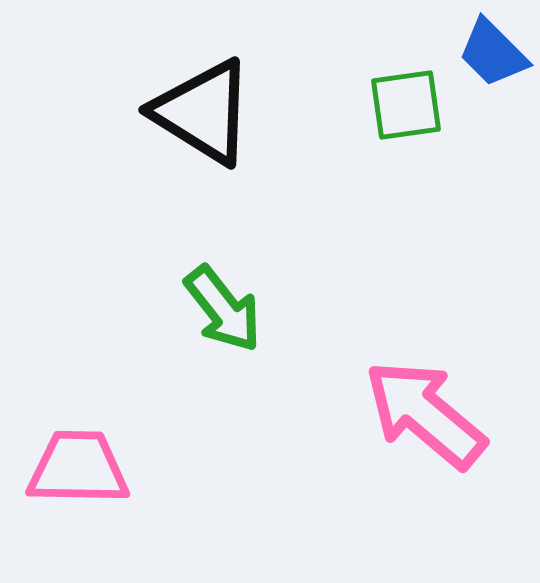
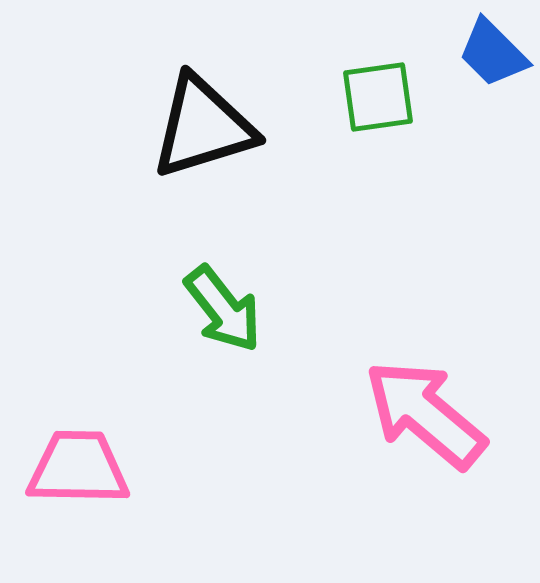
green square: moved 28 px left, 8 px up
black triangle: moved 15 px down; rotated 49 degrees counterclockwise
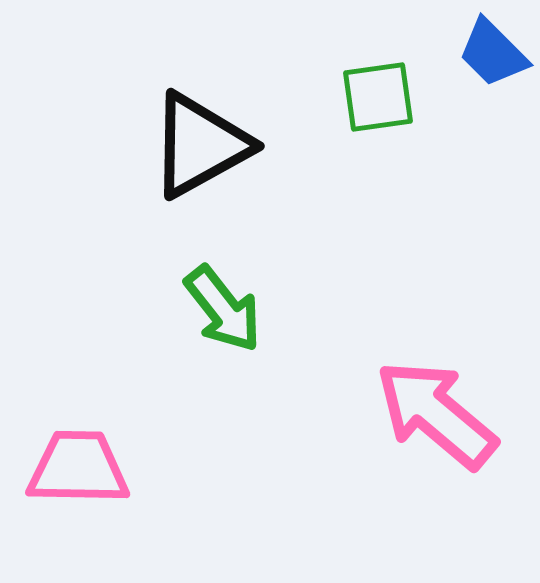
black triangle: moved 3 px left, 18 px down; rotated 12 degrees counterclockwise
pink arrow: moved 11 px right
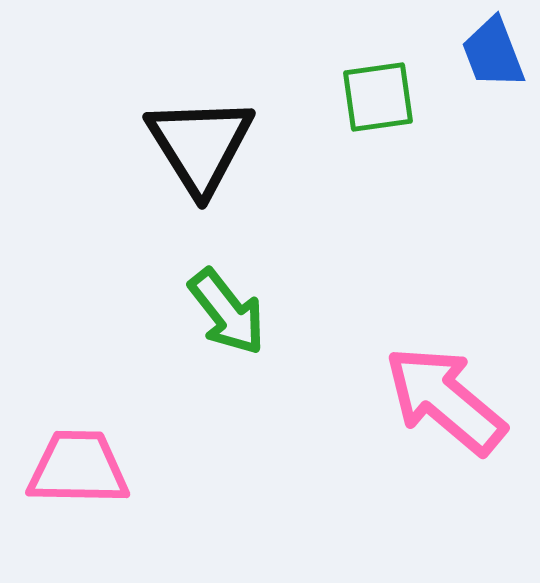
blue trapezoid: rotated 24 degrees clockwise
black triangle: rotated 33 degrees counterclockwise
green arrow: moved 4 px right, 3 px down
pink arrow: moved 9 px right, 14 px up
